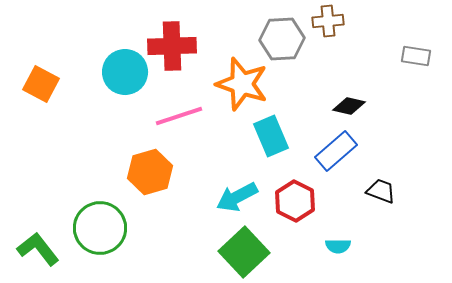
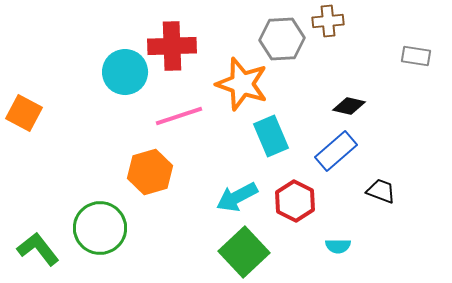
orange square: moved 17 px left, 29 px down
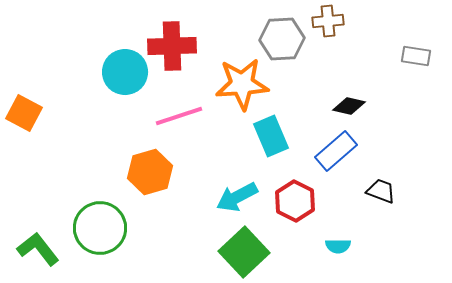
orange star: rotated 22 degrees counterclockwise
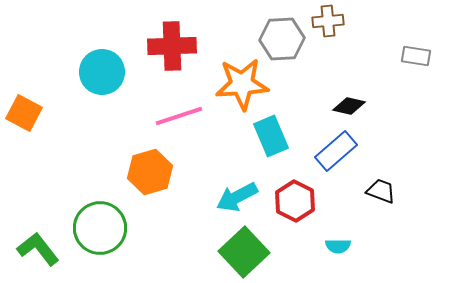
cyan circle: moved 23 px left
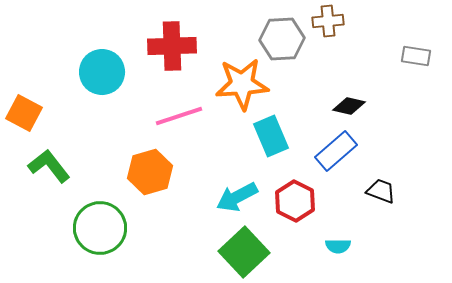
green L-shape: moved 11 px right, 83 px up
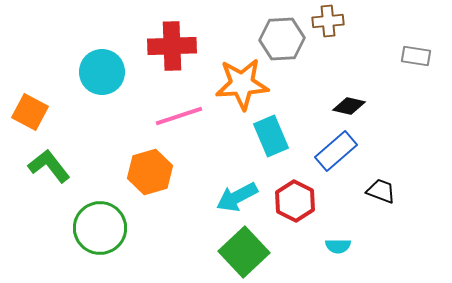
orange square: moved 6 px right, 1 px up
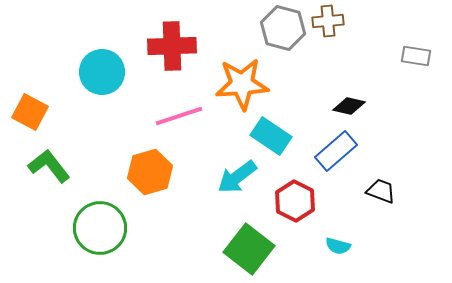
gray hexagon: moved 1 px right, 11 px up; rotated 18 degrees clockwise
cyan rectangle: rotated 33 degrees counterclockwise
cyan arrow: moved 20 px up; rotated 9 degrees counterclockwise
cyan semicircle: rotated 15 degrees clockwise
green square: moved 5 px right, 3 px up; rotated 9 degrees counterclockwise
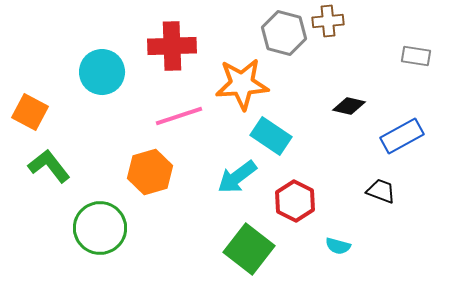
gray hexagon: moved 1 px right, 5 px down
blue rectangle: moved 66 px right, 15 px up; rotated 12 degrees clockwise
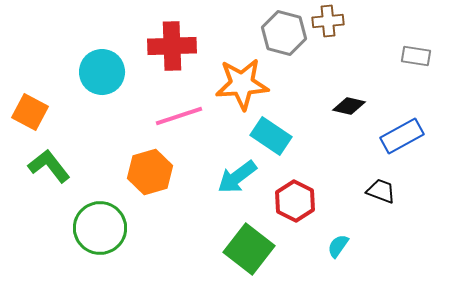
cyan semicircle: rotated 110 degrees clockwise
